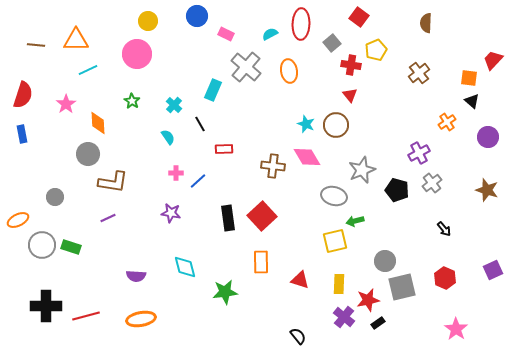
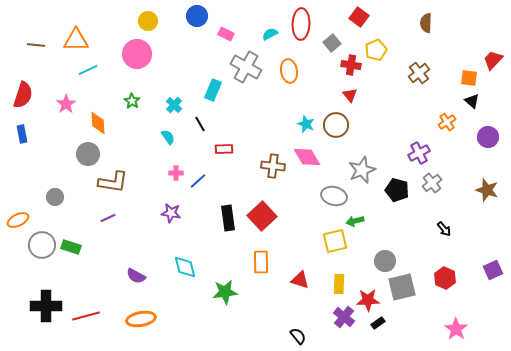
gray cross at (246, 67): rotated 12 degrees counterclockwise
purple semicircle at (136, 276): rotated 24 degrees clockwise
red star at (368, 300): rotated 10 degrees clockwise
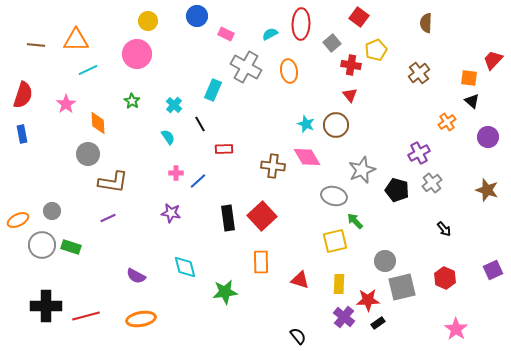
gray circle at (55, 197): moved 3 px left, 14 px down
green arrow at (355, 221): rotated 60 degrees clockwise
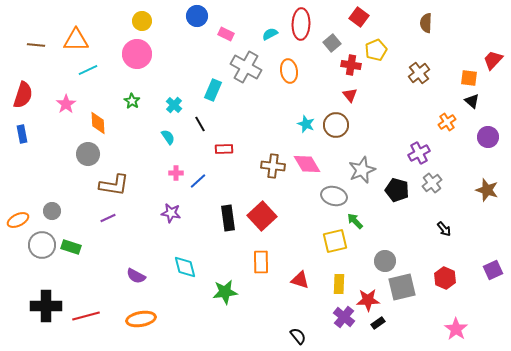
yellow circle at (148, 21): moved 6 px left
pink diamond at (307, 157): moved 7 px down
brown L-shape at (113, 182): moved 1 px right, 3 px down
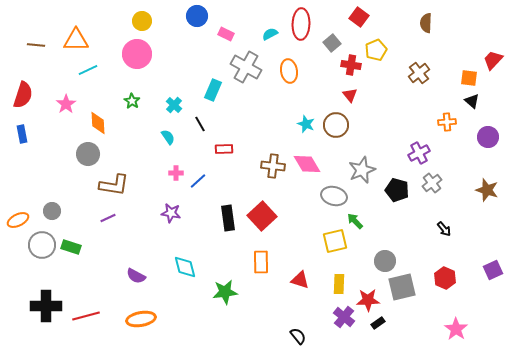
orange cross at (447, 122): rotated 30 degrees clockwise
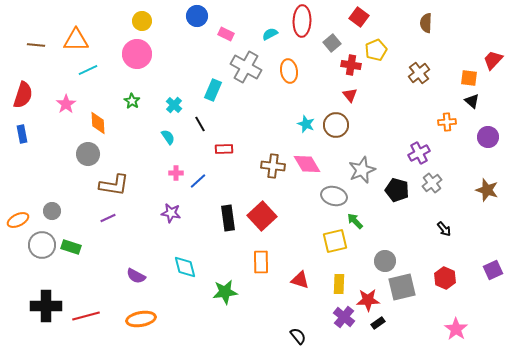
red ellipse at (301, 24): moved 1 px right, 3 px up
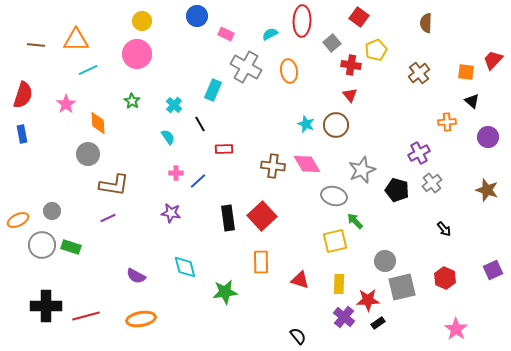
orange square at (469, 78): moved 3 px left, 6 px up
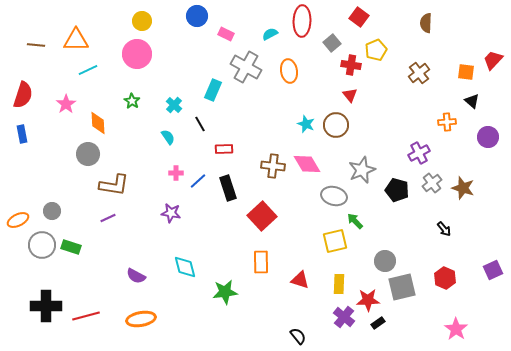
brown star at (487, 190): moved 24 px left, 2 px up
black rectangle at (228, 218): moved 30 px up; rotated 10 degrees counterclockwise
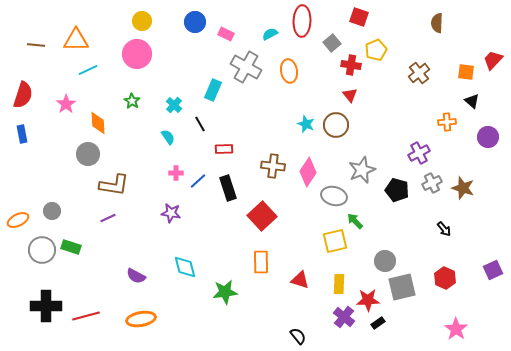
blue circle at (197, 16): moved 2 px left, 6 px down
red square at (359, 17): rotated 18 degrees counterclockwise
brown semicircle at (426, 23): moved 11 px right
pink diamond at (307, 164): moved 1 px right, 8 px down; rotated 64 degrees clockwise
gray cross at (432, 183): rotated 12 degrees clockwise
gray circle at (42, 245): moved 5 px down
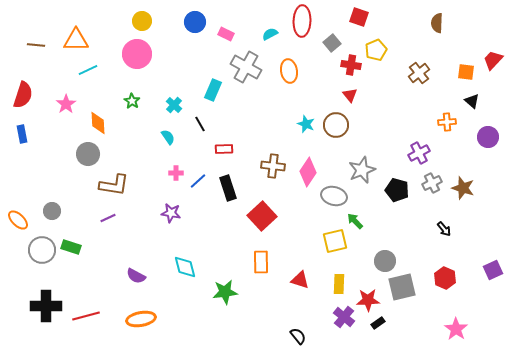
orange ellipse at (18, 220): rotated 70 degrees clockwise
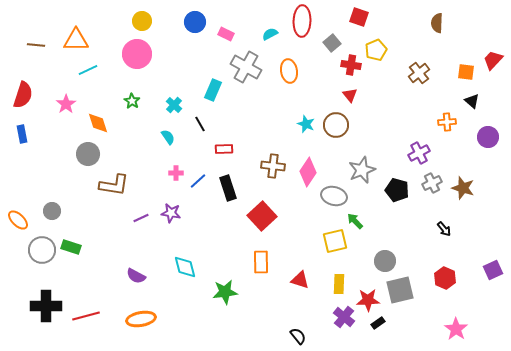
orange diamond at (98, 123): rotated 15 degrees counterclockwise
purple line at (108, 218): moved 33 px right
gray square at (402, 287): moved 2 px left, 3 px down
